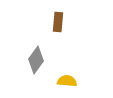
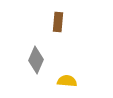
gray diamond: rotated 12 degrees counterclockwise
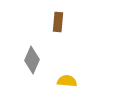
gray diamond: moved 4 px left
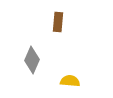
yellow semicircle: moved 3 px right
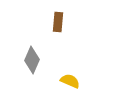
yellow semicircle: rotated 18 degrees clockwise
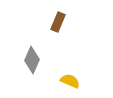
brown rectangle: rotated 18 degrees clockwise
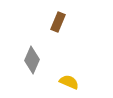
yellow semicircle: moved 1 px left, 1 px down
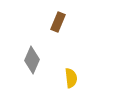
yellow semicircle: moved 2 px right, 4 px up; rotated 60 degrees clockwise
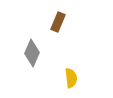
gray diamond: moved 7 px up
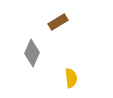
brown rectangle: rotated 36 degrees clockwise
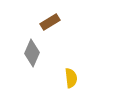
brown rectangle: moved 8 px left
